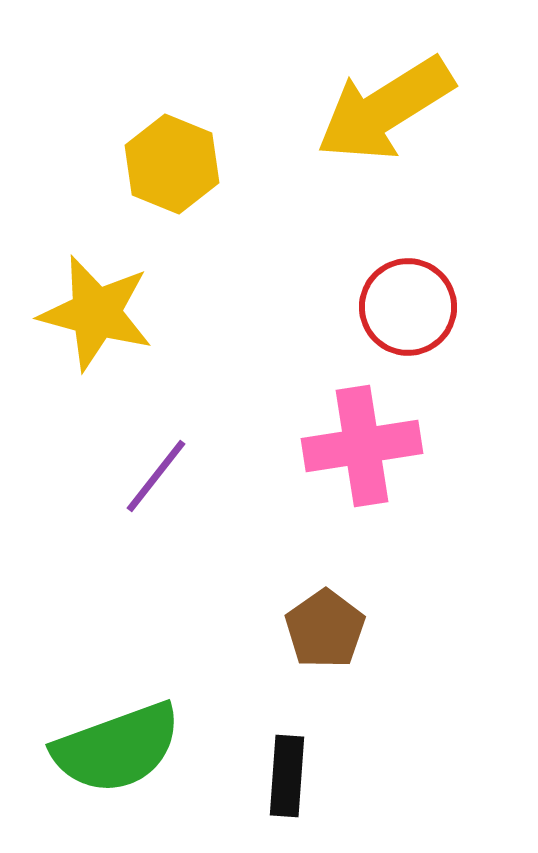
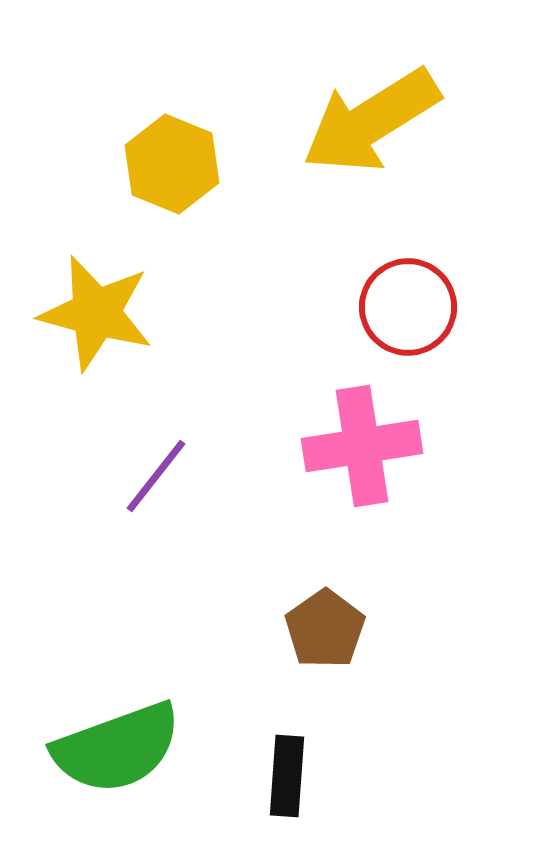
yellow arrow: moved 14 px left, 12 px down
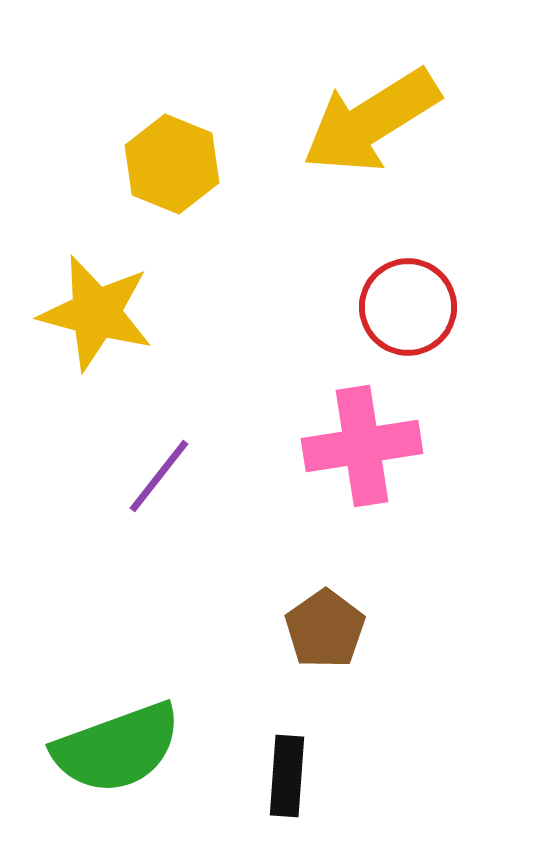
purple line: moved 3 px right
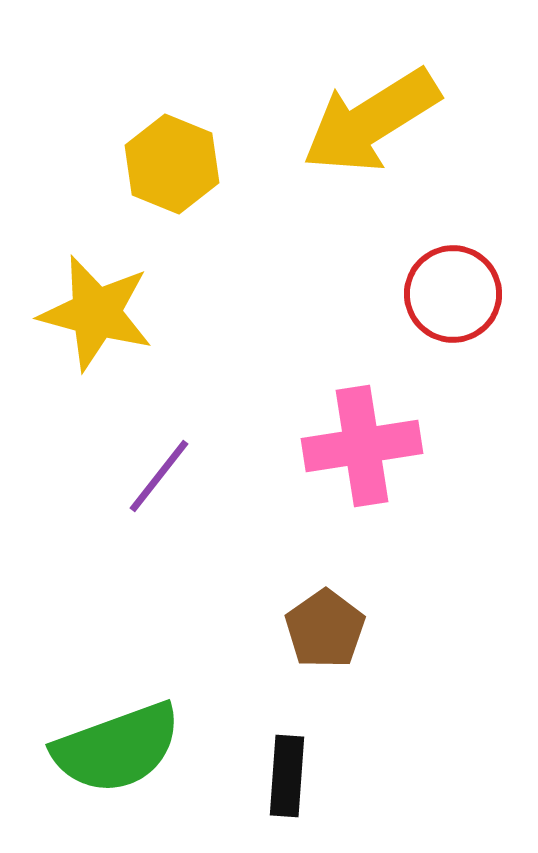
red circle: moved 45 px right, 13 px up
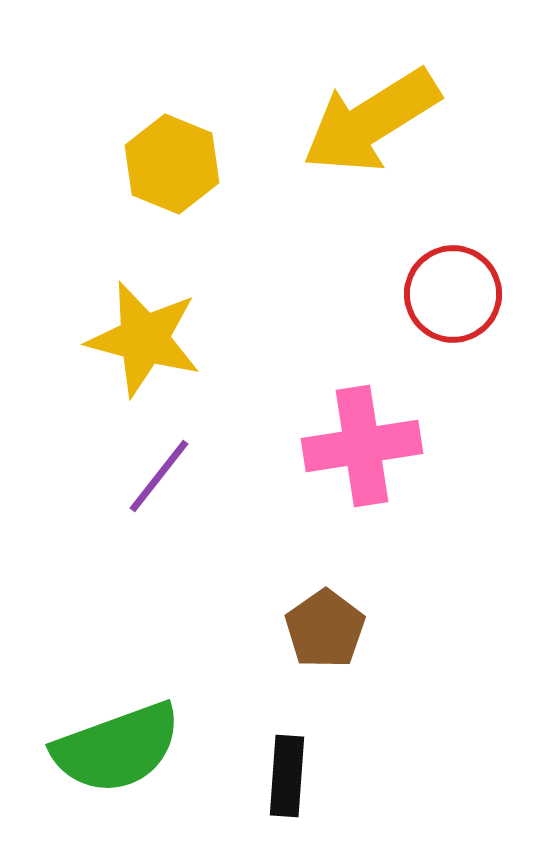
yellow star: moved 48 px right, 26 px down
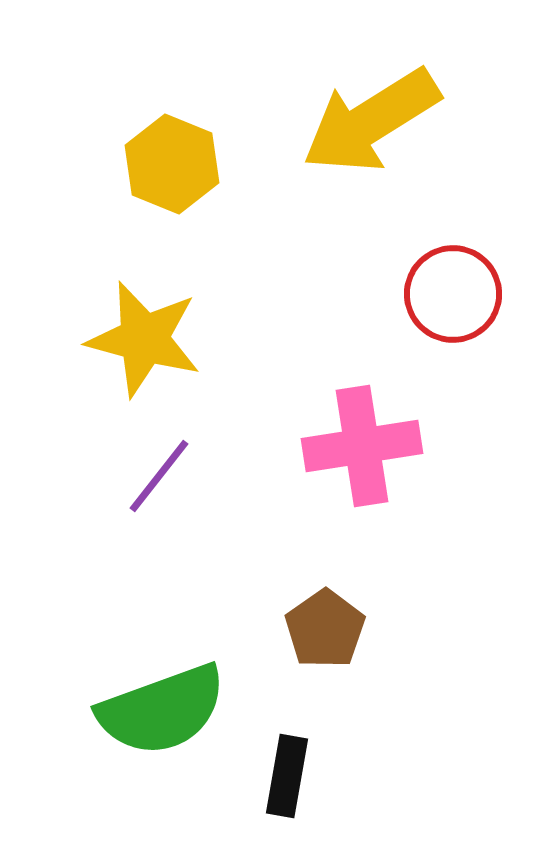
green semicircle: moved 45 px right, 38 px up
black rectangle: rotated 6 degrees clockwise
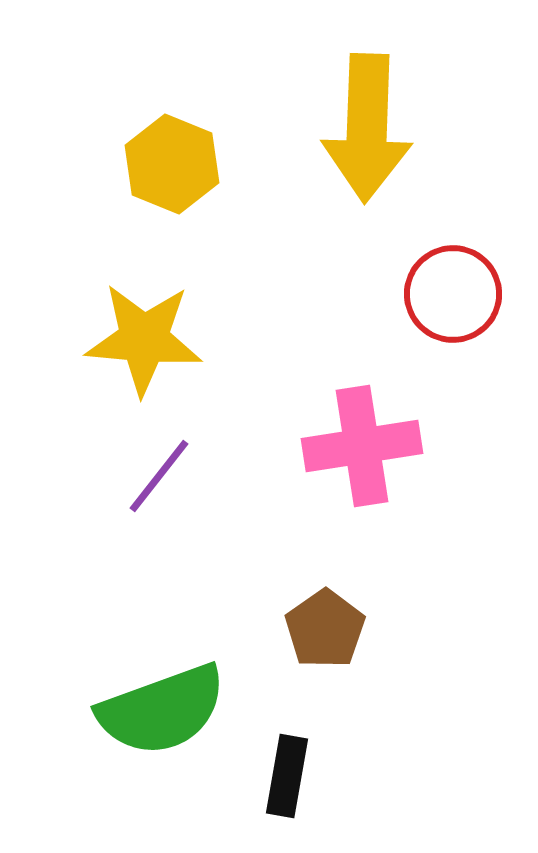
yellow arrow: moved 4 px left, 7 px down; rotated 56 degrees counterclockwise
yellow star: rotated 10 degrees counterclockwise
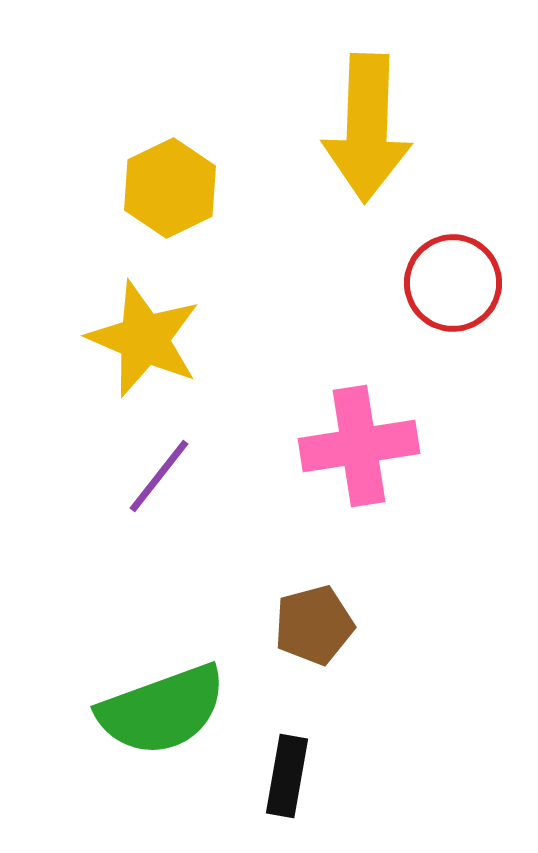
yellow hexagon: moved 2 px left, 24 px down; rotated 12 degrees clockwise
red circle: moved 11 px up
yellow star: rotated 18 degrees clockwise
pink cross: moved 3 px left
brown pentagon: moved 11 px left, 4 px up; rotated 20 degrees clockwise
